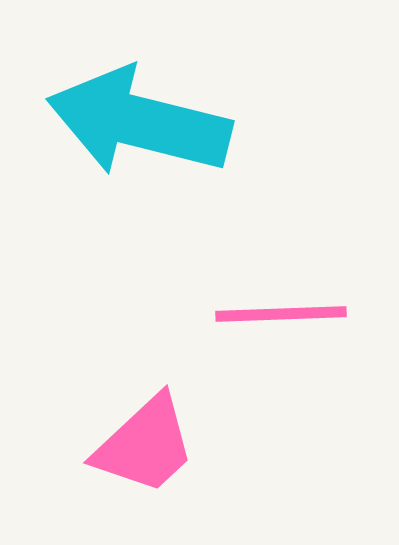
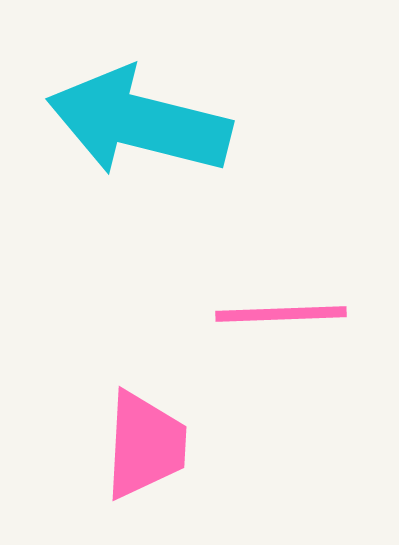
pink trapezoid: rotated 44 degrees counterclockwise
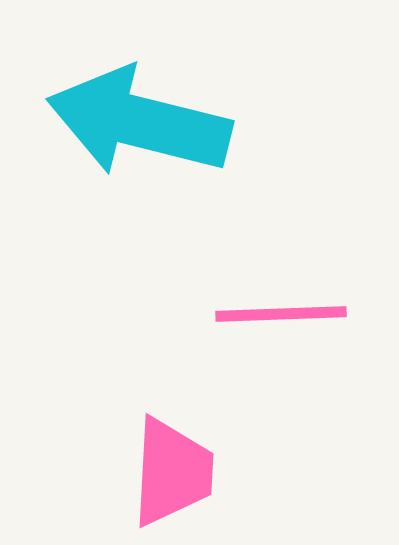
pink trapezoid: moved 27 px right, 27 px down
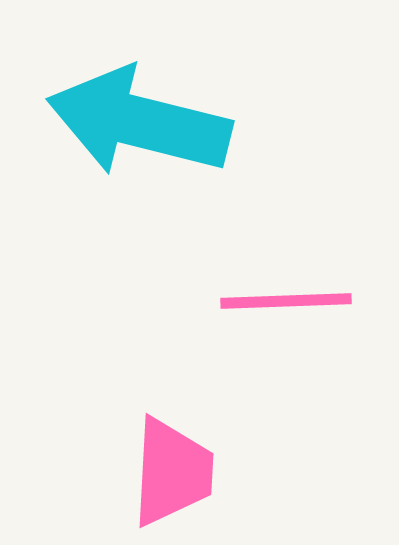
pink line: moved 5 px right, 13 px up
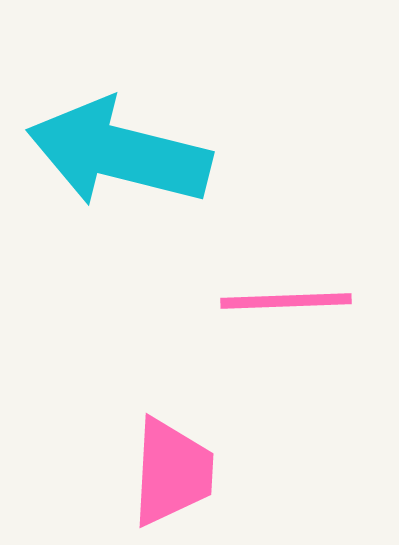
cyan arrow: moved 20 px left, 31 px down
